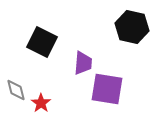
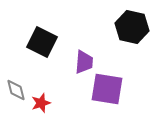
purple trapezoid: moved 1 px right, 1 px up
red star: rotated 18 degrees clockwise
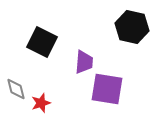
gray diamond: moved 1 px up
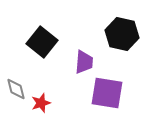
black hexagon: moved 10 px left, 7 px down
black square: rotated 12 degrees clockwise
purple square: moved 4 px down
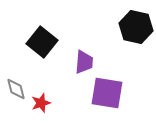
black hexagon: moved 14 px right, 7 px up
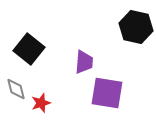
black square: moved 13 px left, 7 px down
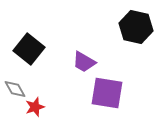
purple trapezoid: rotated 115 degrees clockwise
gray diamond: moved 1 px left; rotated 15 degrees counterclockwise
red star: moved 6 px left, 4 px down
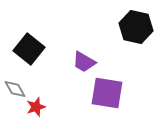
red star: moved 1 px right
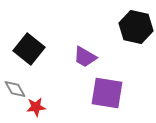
purple trapezoid: moved 1 px right, 5 px up
red star: rotated 12 degrees clockwise
